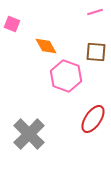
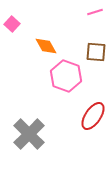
pink square: rotated 21 degrees clockwise
red ellipse: moved 3 px up
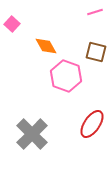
brown square: rotated 10 degrees clockwise
red ellipse: moved 1 px left, 8 px down
gray cross: moved 3 px right
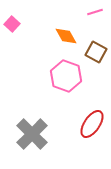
orange diamond: moved 20 px right, 10 px up
brown square: rotated 15 degrees clockwise
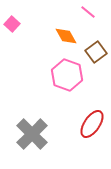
pink line: moved 7 px left; rotated 56 degrees clockwise
brown square: rotated 25 degrees clockwise
pink hexagon: moved 1 px right, 1 px up
